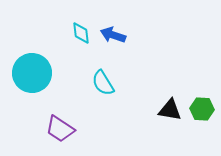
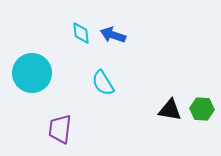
purple trapezoid: rotated 64 degrees clockwise
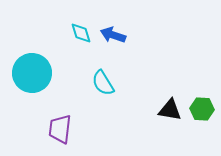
cyan diamond: rotated 10 degrees counterclockwise
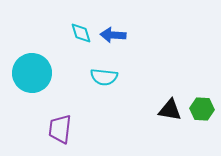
blue arrow: rotated 15 degrees counterclockwise
cyan semicircle: moved 1 px right, 6 px up; rotated 52 degrees counterclockwise
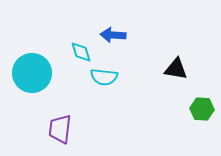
cyan diamond: moved 19 px down
black triangle: moved 6 px right, 41 px up
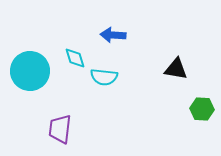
cyan diamond: moved 6 px left, 6 px down
cyan circle: moved 2 px left, 2 px up
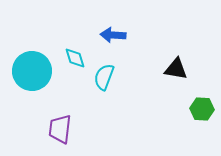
cyan circle: moved 2 px right
cyan semicircle: rotated 104 degrees clockwise
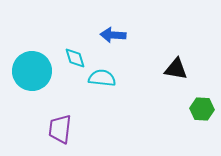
cyan semicircle: moved 2 px left, 1 px down; rotated 76 degrees clockwise
